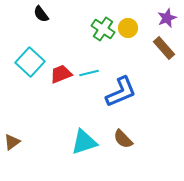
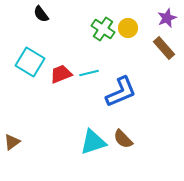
cyan square: rotated 12 degrees counterclockwise
cyan triangle: moved 9 px right
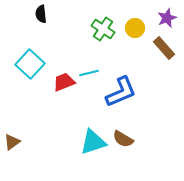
black semicircle: rotated 30 degrees clockwise
yellow circle: moved 7 px right
cyan square: moved 2 px down; rotated 12 degrees clockwise
red trapezoid: moved 3 px right, 8 px down
brown semicircle: rotated 15 degrees counterclockwise
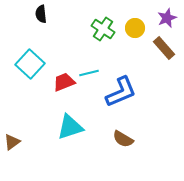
cyan triangle: moved 23 px left, 15 px up
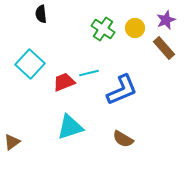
purple star: moved 1 px left, 2 px down
blue L-shape: moved 1 px right, 2 px up
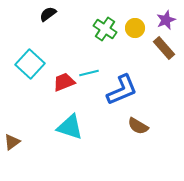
black semicircle: moved 7 px right; rotated 60 degrees clockwise
green cross: moved 2 px right
cyan triangle: rotated 36 degrees clockwise
brown semicircle: moved 15 px right, 13 px up
